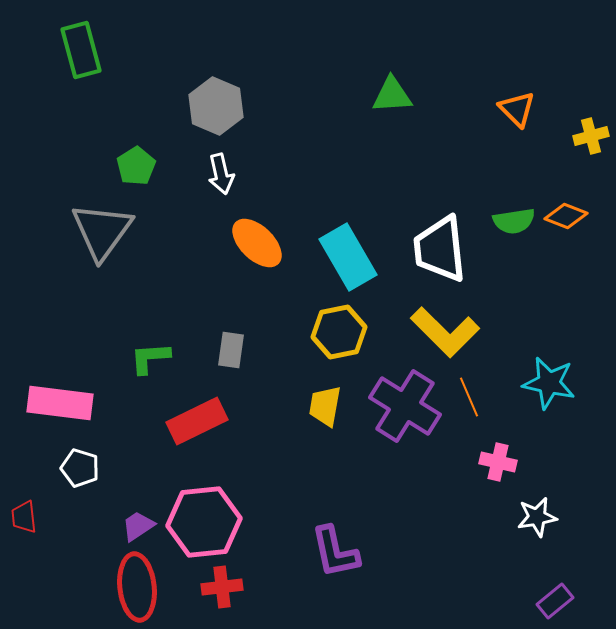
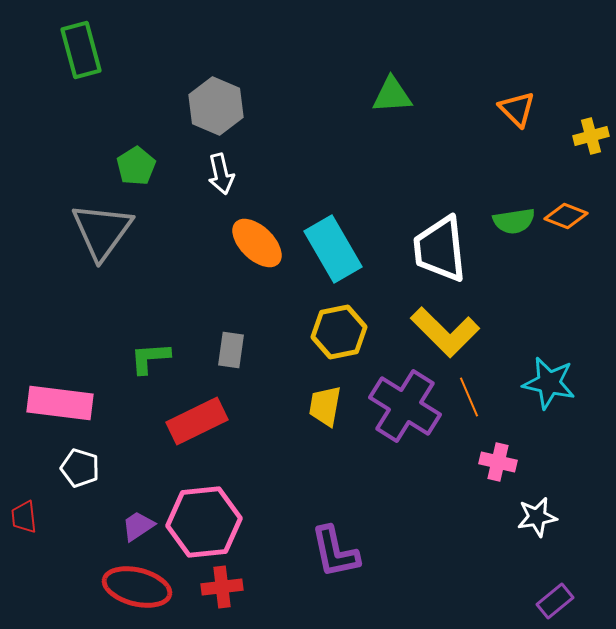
cyan rectangle: moved 15 px left, 8 px up
red ellipse: rotated 70 degrees counterclockwise
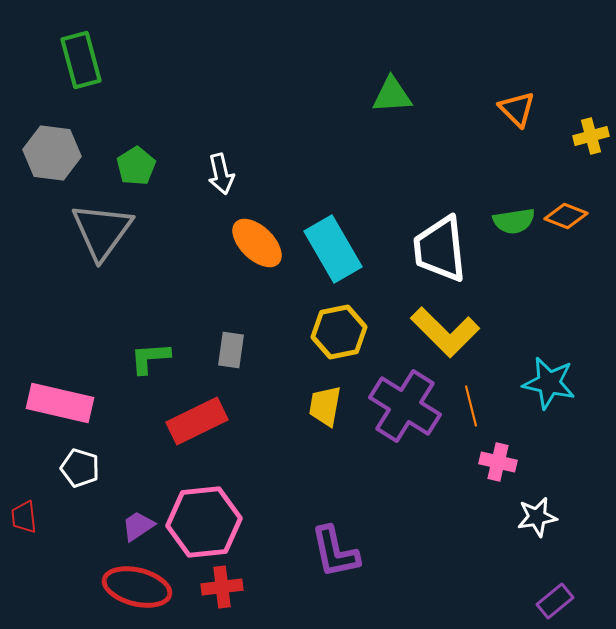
green rectangle: moved 10 px down
gray hexagon: moved 164 px left, 47 px down; rotated 16 degrees counterclockwise
orange line: moved 2 px right, 9 px down; rotated 9 degrees clockwise
pink rectangle: rotated 6 degrees clockwise
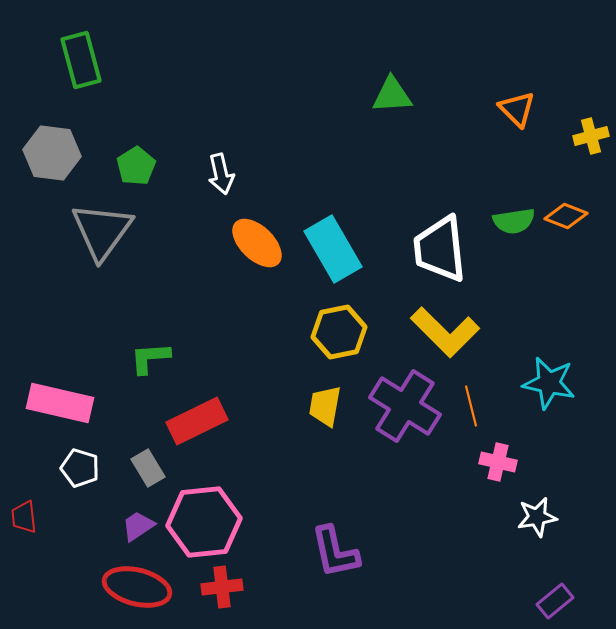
gray rectangle: moved 83 px left, 118 px down; rotated 39 degrees counterclockwise
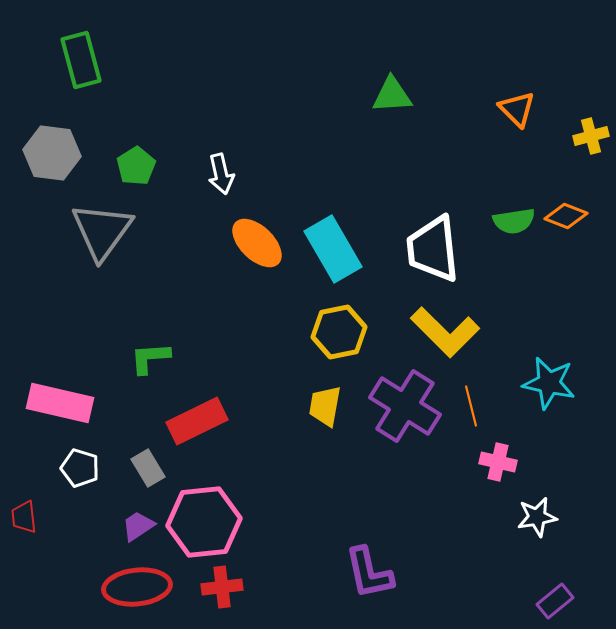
white trapezoid: moved 7 px left
purple L-shape: moved 34 px right, 21 px down
red ellipse: rotated 20 degrees counterclockwise
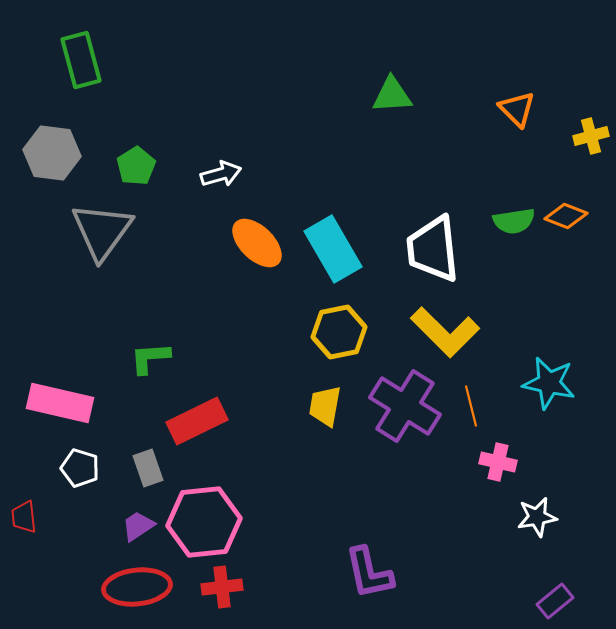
white arrow: rotated 93 degrees counterclockwise
gray rectangle: rotated 12 degrees clockwise
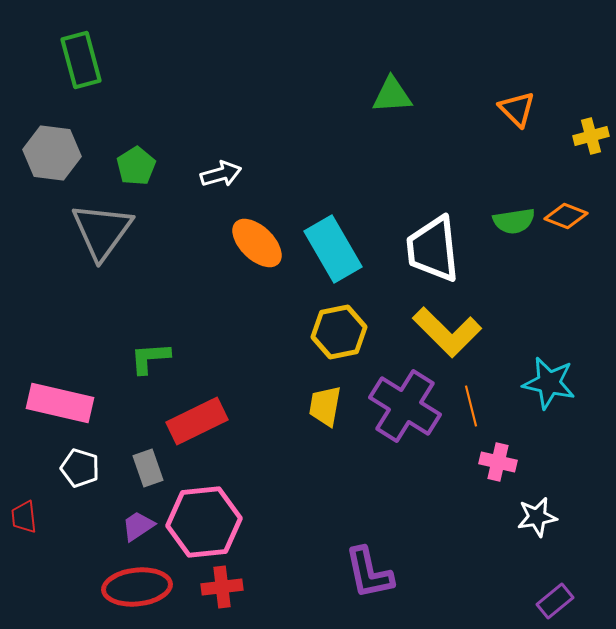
yellow L-shape: moved 2 px right
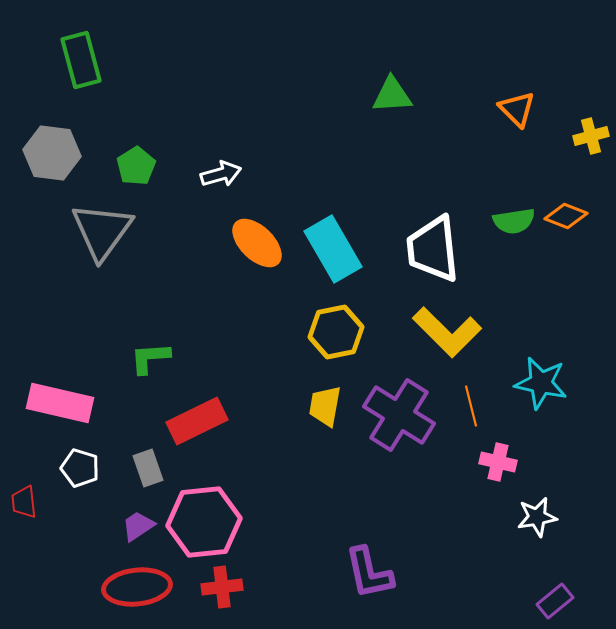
yellow hexagon: moved 3 px left
cyan star: moved 8 px left
purple cross: moved 6 px left, 9 px down
red trapezoid: moved 15 px up
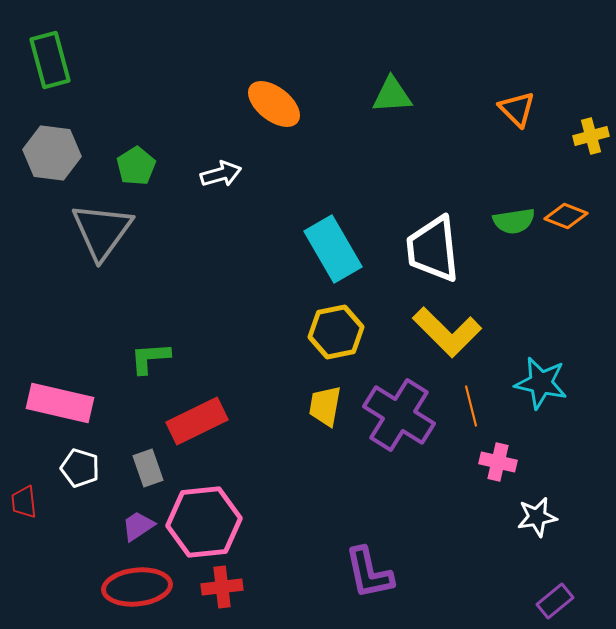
green rectangle: moved 31 px left
orange ellipse: moved 17 px right, 139 px up; rotated 6 degrees counterclockwise
